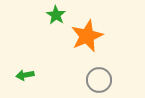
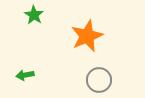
green star: moved 22 px left
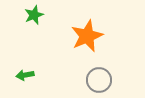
green star: rotated 18 degrees clockwise
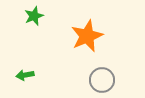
green star: moved 1 px down
gray circle: moved 3 px right
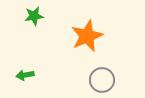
green star: rotated 12 degrees clockwise
